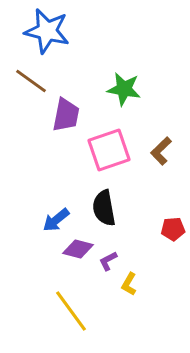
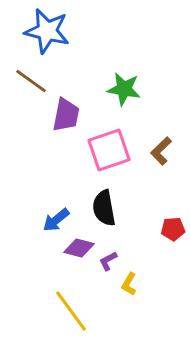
purple diamond: moved 1 px right, 1 px up
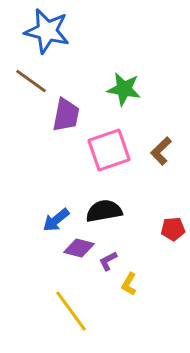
black semicircle: moved 3 px down; rotated 90 degrees clockwise
